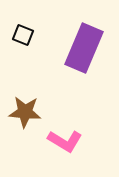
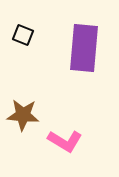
purple rectangle: rotated 18 degrees counterclockwise
brown star: moved 2 px left, 3 px down
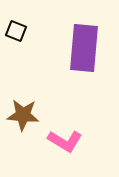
black square: moved 7 px left, 4 px up
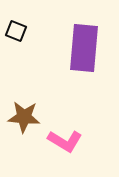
brown star: moved 1 px right, 2 px down
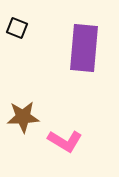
black square: moved 1 px right, 3 px up
brown star: moved 1 px left; rotated 8 degrees counterclockwise
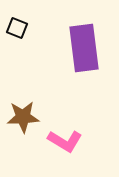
purple rectangle: rotated 12 degrees counterclockwise
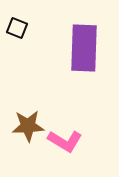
purple rectangle: rotated 9 degrees clockwise
brown star: moved 5 px right, 9 px down
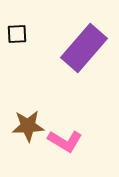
black square: moved 6 px down; rotated 25 degrees counterclockwise
purple rectangle: rotated 39 degrees clockwise
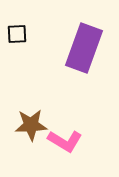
purple rectangle: rotated 21 degrees counterclockwise
brown star: moved 3 px right, 1 px up
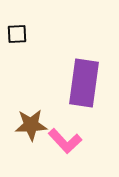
purple rectangle: moved 35 px down; rotated 12 degrees counterclockwise
pink L-shape: rotated 16 degrees clockwise
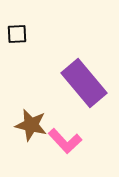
purple rectangle: rotated 48 degrees counterclockwise
brown star: rotated 16 degrees clockwise
